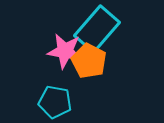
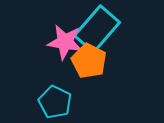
pink star: moved 9 px up
cyan pentagon: rotated 16 degrees clockwise
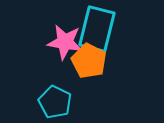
cyan rectangle: rotated 27 degrees counterclockwise
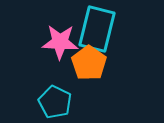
pink star: moved 5 px left; rotated 6 degrees counterclockwise
orange pentagon: moved 2 px down; rotated 8 degrees clockwise
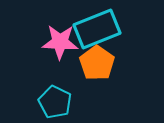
cyan rectangle: rotated 54 degrees clockwise
orange pentagon: moved 8 px right
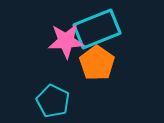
pink star: moved 6 px right, 1 px up; rotated 6 degrees counterclockwise
cyan pentagon: moved 2 px left, 1 px up
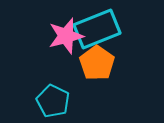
pink star: moved 5 px up; rotated 12 degrees counterclockwise
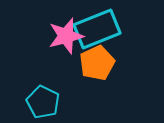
orange pentagon: rotated 12 degrees clockwise
cyan pentagon: moved 10 px left, 1 px down
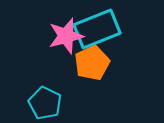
orange pentagon: moved 5 px left
cyan pentagon: moved 2 px right, 1 px down
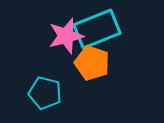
orange pentagon: rotated 28 degrees counterclockwise
cyan pentagon: moved 10 px up; rotated 12 degrees counterclockwise
